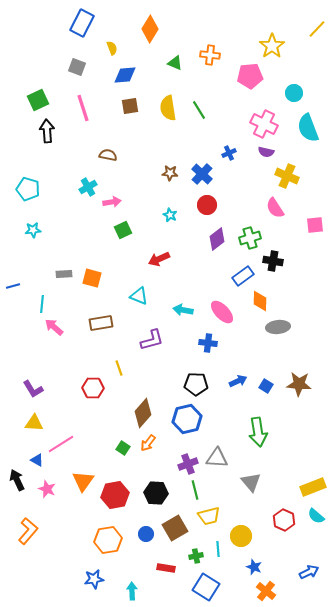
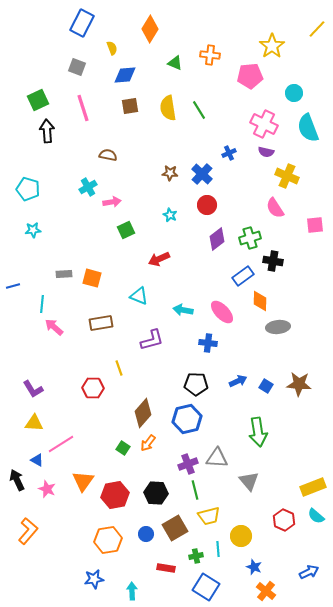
green square at (123, 230): moved 3 px right
gray triangle at (251, 482): moved 2 px left, 1 px up
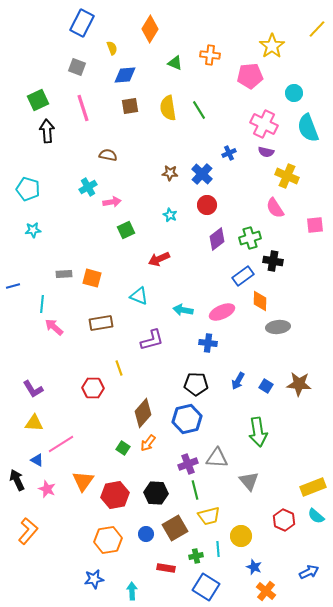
pink ellipse at (222, 312): rotated 70 degrees counterclockwise
blue arrow at (238, 381): rotated 144 degrees clockwise
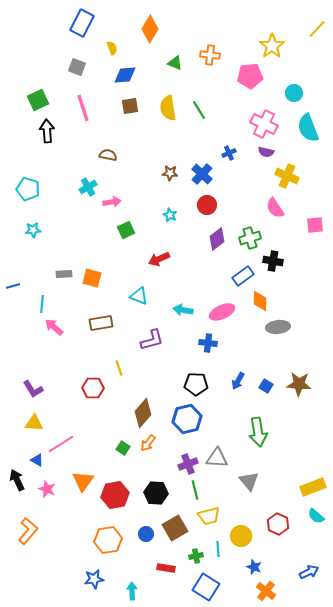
red hexagon at (284, 520): moved 6 px left, 4 px down
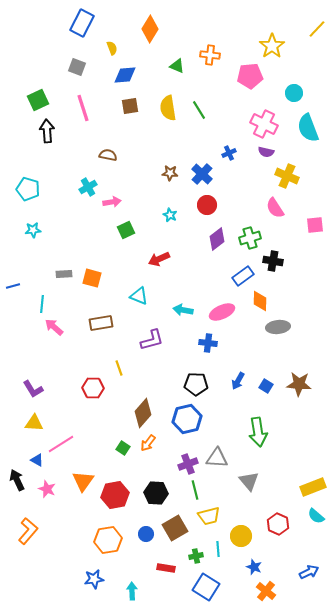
green triangle at (175, 63): moved 2 px right, 3 px down
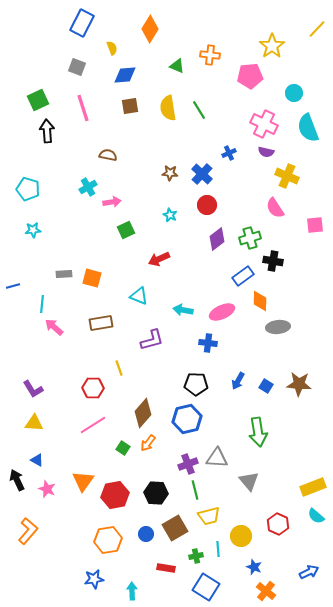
pink line at (61, 444): moved 32 px right, 19 px up
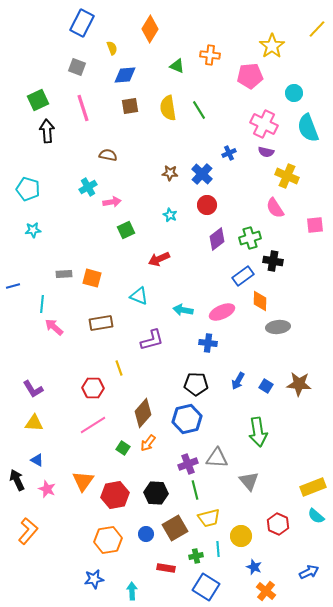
yellow trapezoid at (209, 516): moved 2 px down
